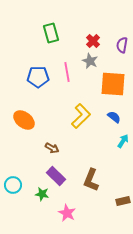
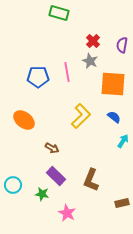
green rectangle: moved 8 px right, 20 px up; rotated 60 degrees counterclockwise
brown rectangle: moved 1 px left, 2 px down
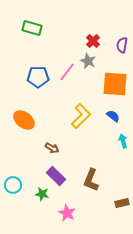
green rectangle: moved 27 px left, 15 px down
gray star: moved 2 px left
pink line: rotated 48 degrees clockwise
orange square: moved 2 px right
blue semicircle: moved 1 px left, 1 px up
cyan arrow: rotated 48 degrees counterclockwise
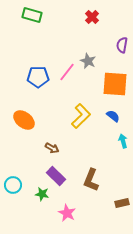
green rectangle: moved 13 px up
red cross: moved 1 px left, 24 px up
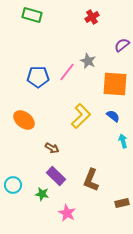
red cross: rotated 16 degrees clockwise
purple semicircle: rotated 42 degrees clockwise
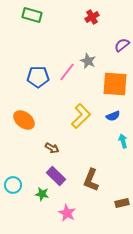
blue semicircle: rotated 120 degrees clockwise
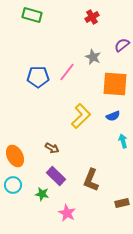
gray star: moved 5 px right, 4 px up
orange ellipse: moved 9 px left, 36 px down; rotated 25 degrees clockwise
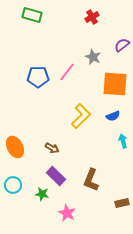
orange ellipse: moved 9 px up
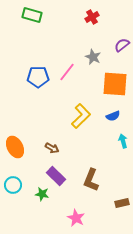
pink star: moved 9 px right, 5 px down
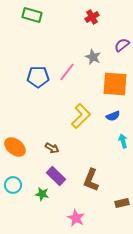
orange ellipse: rotated 25 degrees counterclockwise
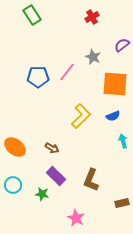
green rectangle: rotated 42 degrees clockwise
